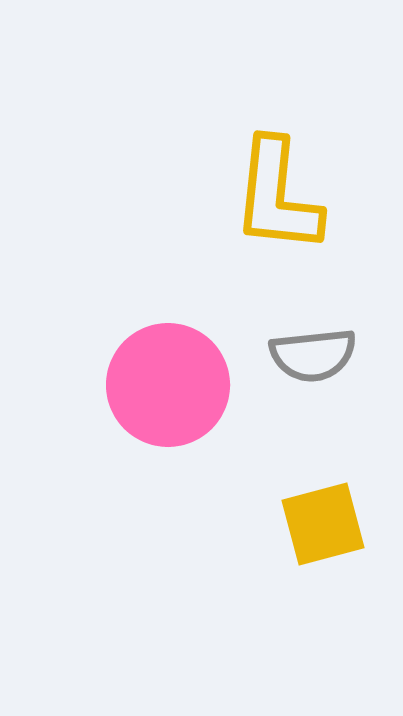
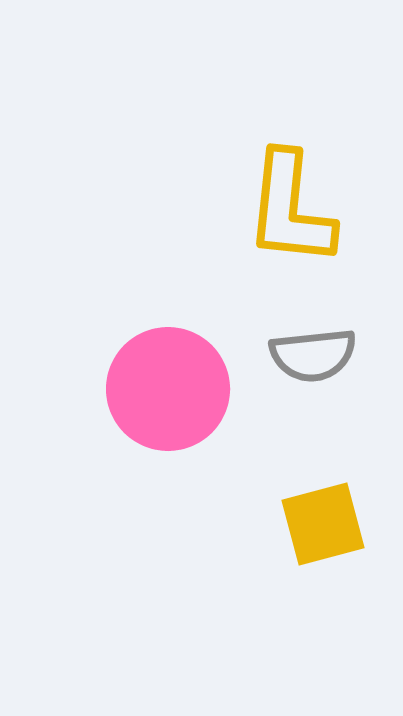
yellow L-shape: moved 13 px right, 13 px down
pink circle: moved 4 px down
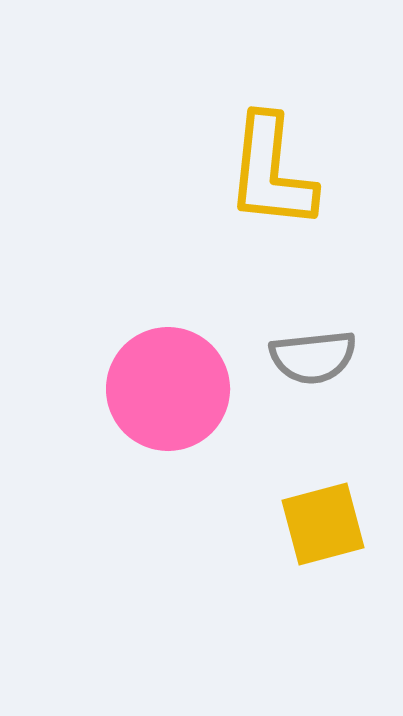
yellow L-shape: moved 19 px left, 37 px up
gray semicircle: moved 2 px down
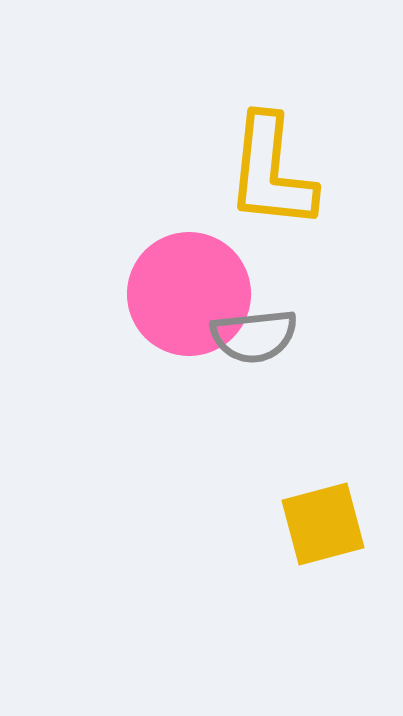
gray semicircle: moved 59 px left, 21 px up
pink circle: moved 21 px right, 95 px up
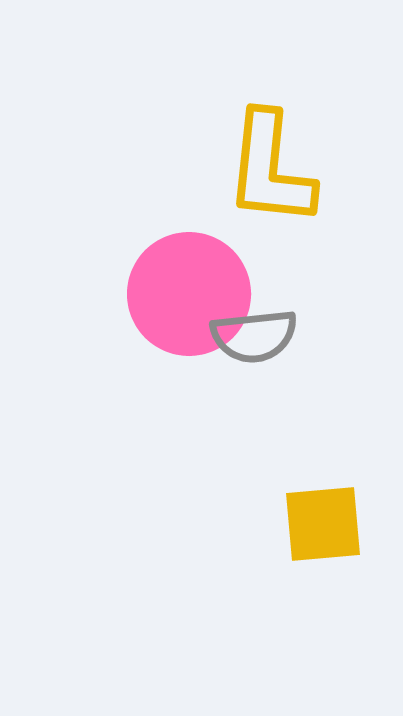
yellow L-shape: moved 1 px left, 3 px up
yellow square: rotated 10 degrees clockwise
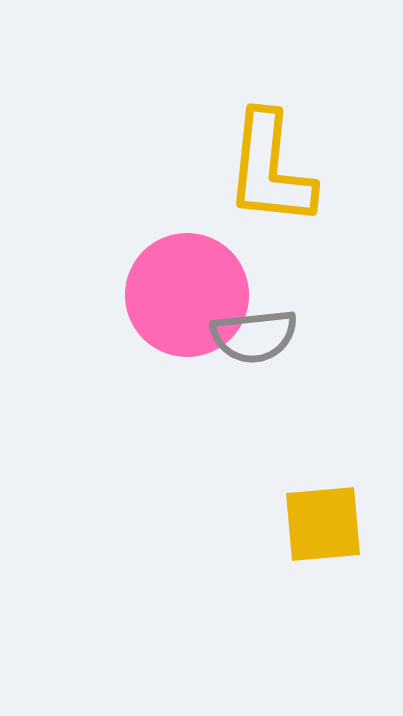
pink circle: moved 2 px left, 1 px down
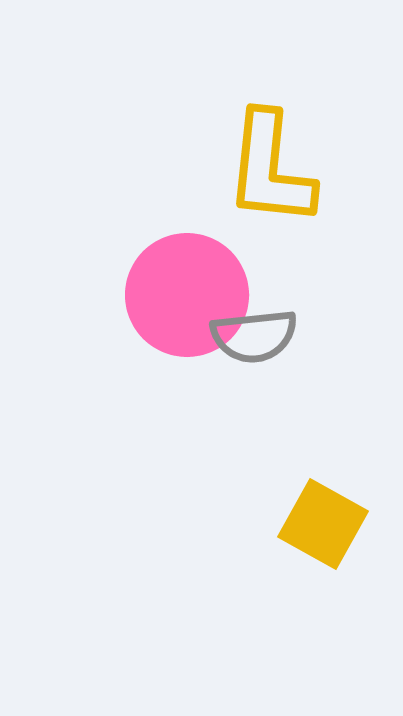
yellow square: rotated 34 degrees clockwise
